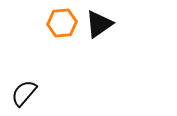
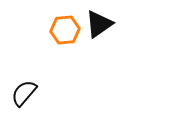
orange hexagon: moved 3 px right, 7 px down
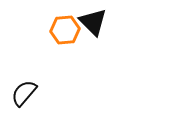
black triangle: moved 6 px left, 2 px up; rotated 40 degrees counterclockwise
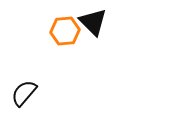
orange hexagon: moved 1 px down
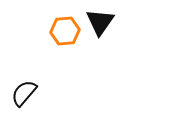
black triangle: moved 7 px right; rotated 20 degrees clockwise
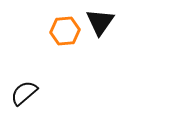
black semicircle: rotated 8 degrees clockwise
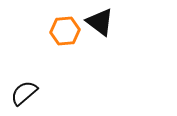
black triangle: rotated 28 degrees counterclockwise
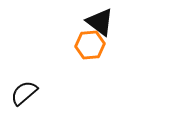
orange hexagon: moved 25 px right, 14 px down
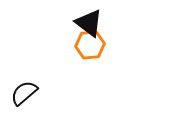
black triangle: moved 11 px left, 1 px down
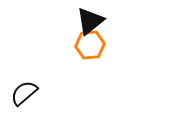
black triangle: moved 1 px right, 2 px up; rotated 44 degrees clockwise
